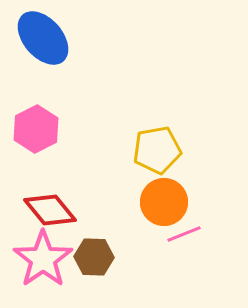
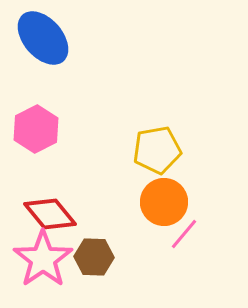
red diamond: moved 4 px down
pink line: rotated 28 degrees counterclockwise
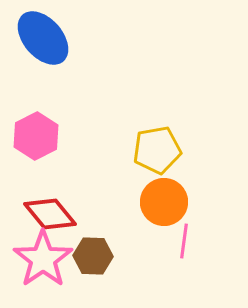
pink hexagon: moved 7 px down
pink line: moved 7 px down; rotated 32 degrees counterclockwise
brown hexagon: moved 1 px left, 1 px up
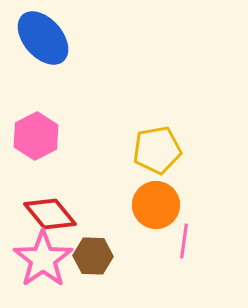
orange circle: moved 8 px left, 3 px down
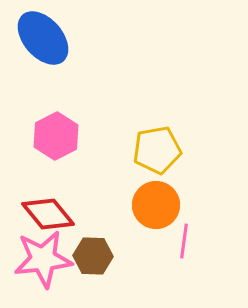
pink hexagon: moved 20 px right
red diamond: moved 2 px left
pink star: rotated 28 degrees clockwise
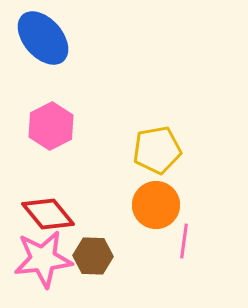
pink hexagon: moved 5 px left, 10 px up
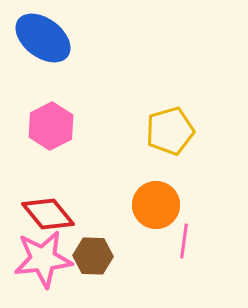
blue ellipse: rotated 12 degrees counterclockwise
yellow pentagon: moved 13 px right, 19 px up; rotated 6 degrees counterclockwise
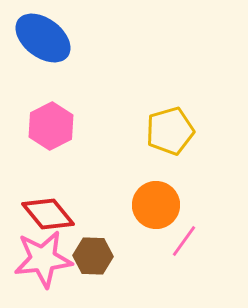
pink line: rotated 28 degrees clockwise
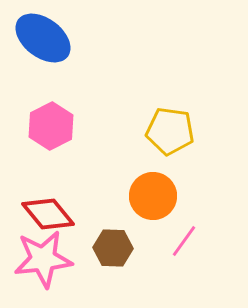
yellow pentagon: rotated 24 degrees clockwise
orange circle: moved 3 px left, 9 px up
brown hexagon: moved 20 px right, 8 px up
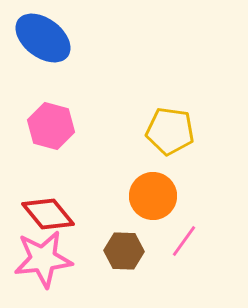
pink hexagon: rotated 18 degrees counterclockwise
brown hexagon: moved 11 px right, 3 px down
